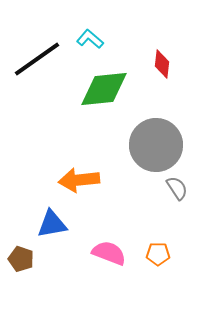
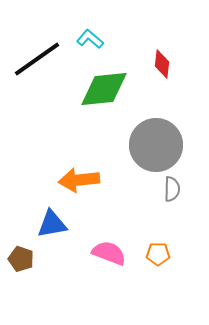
gray semicircle: moved 5 px left, 1 px down; rotated 35 degrees clockwise
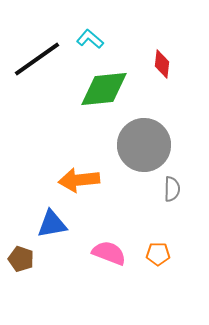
gray circle: moved 12 px left
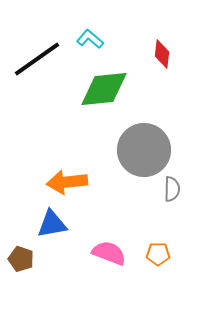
red diamond: moved 10 px up
gray circle: moved 5 px down
orange arrow: moved 12 px left, 2 px down
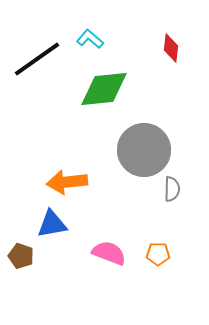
red diamond: moved 9 px right, 6 px up
brown pentagon: moved 3 px up
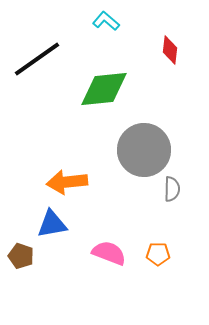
cyan L-shape: moved 16 px right, 18 px up
red diamond: moved 1 px left, 2 px down
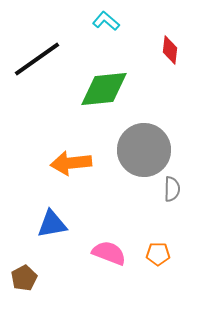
orange arrow: moved 4 px right, 19 px up
brown pentagon: moved 3 px right, 22 px down; rotated 25 degrees clockwise
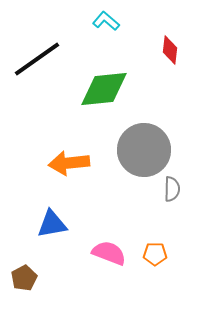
orange arrow: moved 2 px left
orange pentagon: moved 3 px left
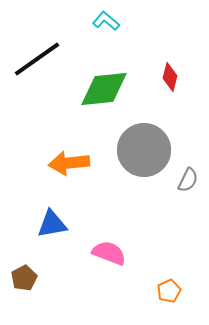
red diamond: moved 27 px down; rotated 8 degrees clockwise
gray semicircle: moved 16 px right, 9 px up; rotated 25 degrees clockwise
orange pentagon: moved 14 px right, 37 px down; rotated 25 degrees counterclockwise
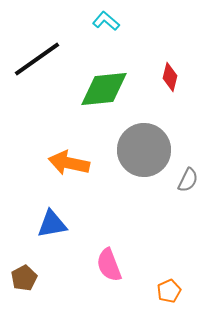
orange arrow: rotated 18 degrees clockwise
pink semicircle: moved 12 px down; rotated 132 degrees counterclockwise
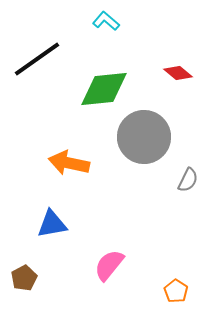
red diamond: moved 8 px right, 4 px up; rotated 64 degrees counterclockwise
gray circle: moved 13 px up
pink semicircle: rotated 60 degrees clockwise
orange pentagon: moved 7 px right; rotated 15 degrees counterclockwise
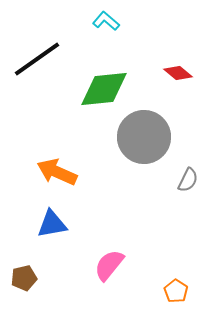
orange arrow: moved 12 px left, 9 px down; rotated 12 degrees clockwise
brown pentagon: rotated 15 degrees clockwise
